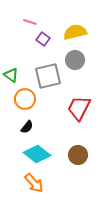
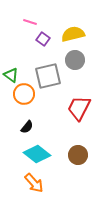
yellow semicircle: moved 2 px left, 2 px down
orange circle: moved 1 px left, 5 px up
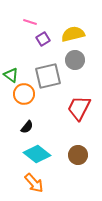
purple square: rotated 24 degrees clockwise
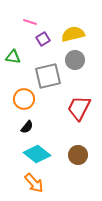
green triangle: moved 2 px right, 18 px up; rotated 28 degrees counterclockwise
orange circle: moved 5 px down
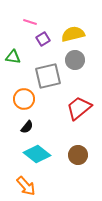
red trapezoid: rotated 24 degrees clockwise
orange arrow: moved 8 px left, 3 px down
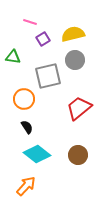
black semicircle: rotated 72 degrees counterclockwise
orange arrow: rotated 95 degrees counterclockwise
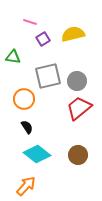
gray circle: moved 2 px right, 21 px down
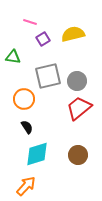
cyan diamond: rotated 56 degrees counterclockwise
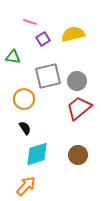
black semicircle: moved 2 px left, 1 px down
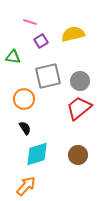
purple square: moved 2 px left, 2 px down
gray circle: moved 3 px right
